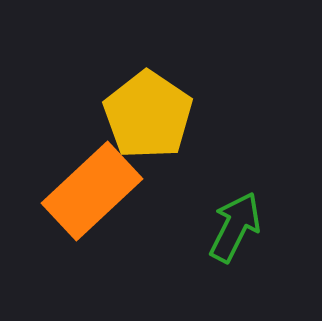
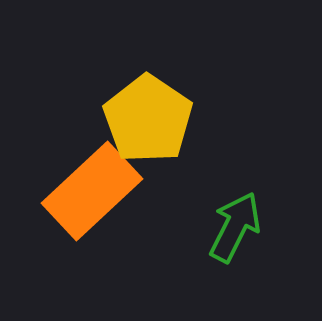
yellow pentagon: moved 4 px down
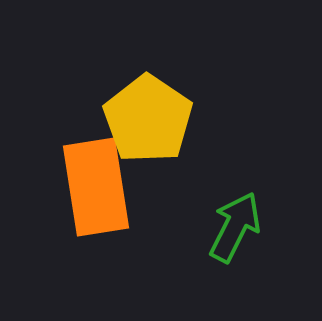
orange rectangle: moved 4 px right, 4 px up; rotated 56 degrees counterclockwise
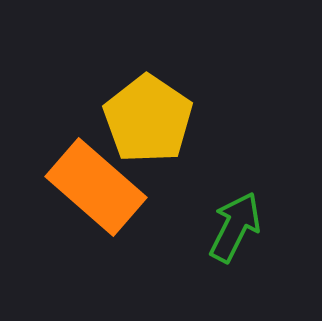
orange rectangle: rotated 40 degrees counterclockwise
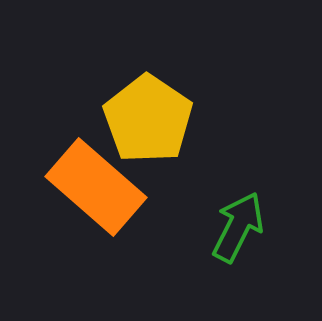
green arrow: moved 3 px right
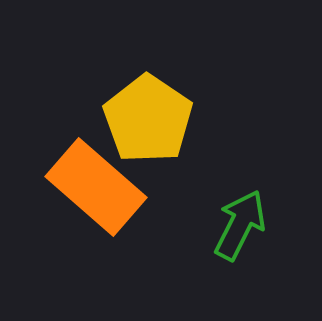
green arrow: moved 2 px right, 2 px up
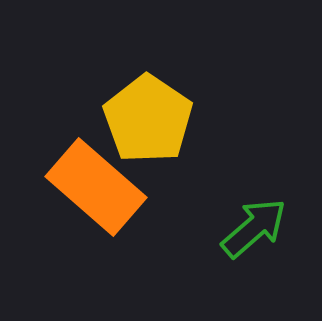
green arrow: moved 14 px right, 3 px down; rotated 22 degrees clockwise
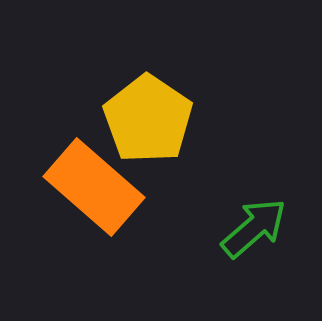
orange rectangle: moved 2 px left
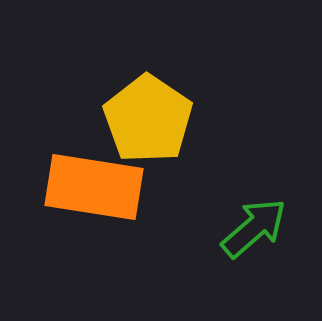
orange rectangle: rotated 32 degrees counterclockwise
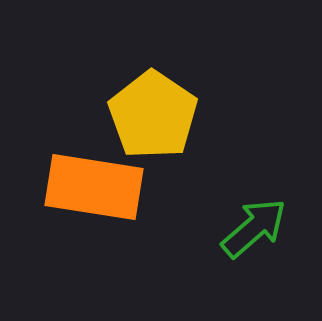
yellow pentagon: moved 5 px right, 4 px up
